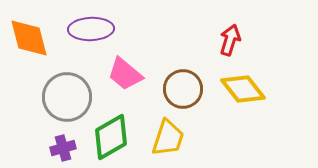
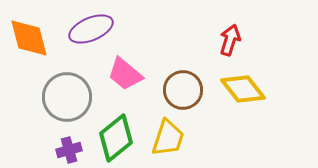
purple ellipse: rotated 21 degrees counterclockwise
brown circle: moved 1 px down
green diamond: moved 5 px right, 1 px down; rotated 9 degrees counterclockwise
purple cross: moved 6 px right, 2 px down
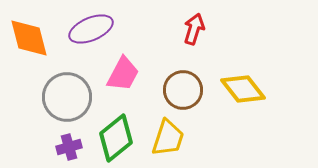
red arrow: moved 36 px left, 11 px up
pink trapezoid: moved 2 px left; rotated 102 degrees counterclockwise
purple cross: moved 3 px up
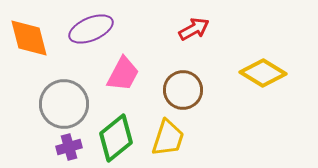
red arrow: rotated 44 degrees clockwise
yellow diamond: moved 20 px right, 16 px up; rotated 21 degrees counterclockwise
gray circle: moved 3 px left, 7 px down
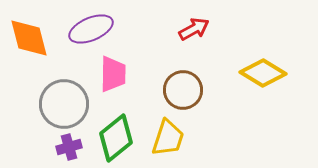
pink trapezoid: moved 10 px left; rotated 27 degrees counterclockwise
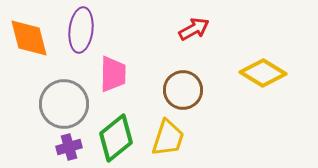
purple ellipse: moved 10 px left, 1 px down; rotated 60 degrees counterclockwise
